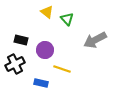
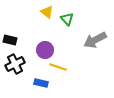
black rectangle: moved 11 px left
yellow line: moved 4 px left, 2 px up
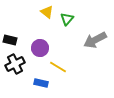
green triangle: rotated 24 degrees clockwise
purple circle: moved 5 px left, 2 px up
yellow line: rotated 12 degrees clockwise
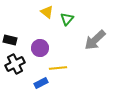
gray arrow: rotated 15 degrees counterclockwise
yellow line: moved 1 px down; rotated 36 degrees counterclockwise
blue rectangle: rotated 40 degrees counterclockwise
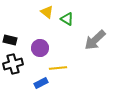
green triangle: rotated 40 degrees counterclockwise
black cross: moved 2 px left; rotated 12 degrees clockwise
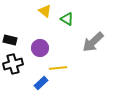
yellow triangle: moved 2 px left, 1 px up
gray arrow: moved 2 px left, 2 px down
blue rectangle: rotated 16 degrees counterclockwise
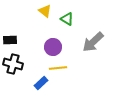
black rectangle: rotated 16 degrees counterclockwise
purple circle: moved 13 px right, 1 px up
black cross: rotated 30 degrees clockwise
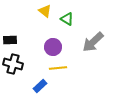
blue rectangle: moved 1 px left, 3 px down
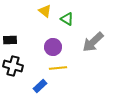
black cross: moved 2 px down
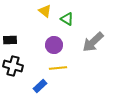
purple circle: moved 1 px right, 2 px up
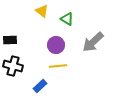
yellow triangle: moved 3 px left
purple circle: moved 2 px right
yellow line: moved 2 px up
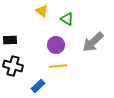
blue rectangle: moved 2 px left
